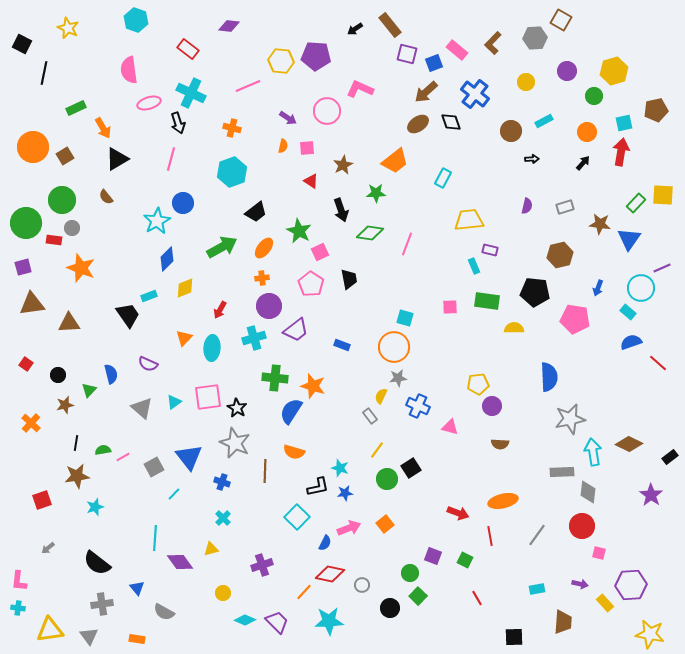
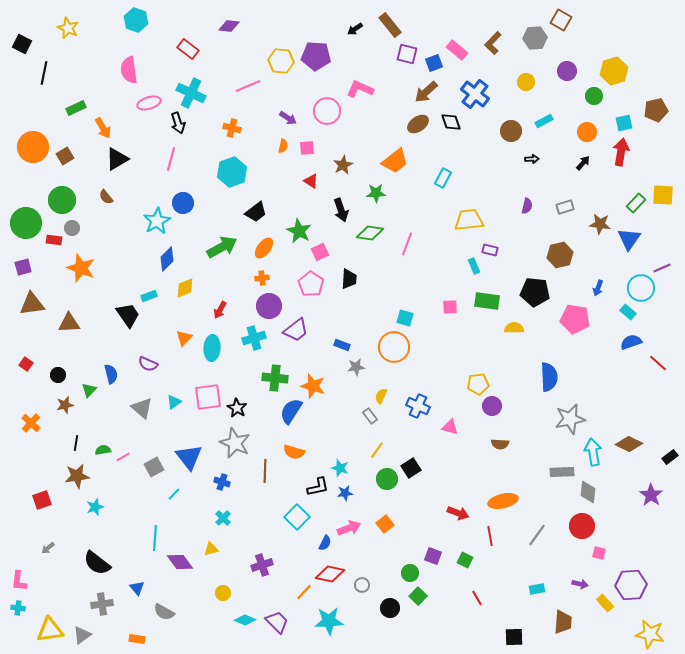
black trapezoid at (349, 279): rotated 15 degrees clockwise
gray star at (398, 378): moved 42 px left, 11 px up
gray triangle at (89, 636): moved 7 px left, 1 px up; rotated 30 degrees clockwise
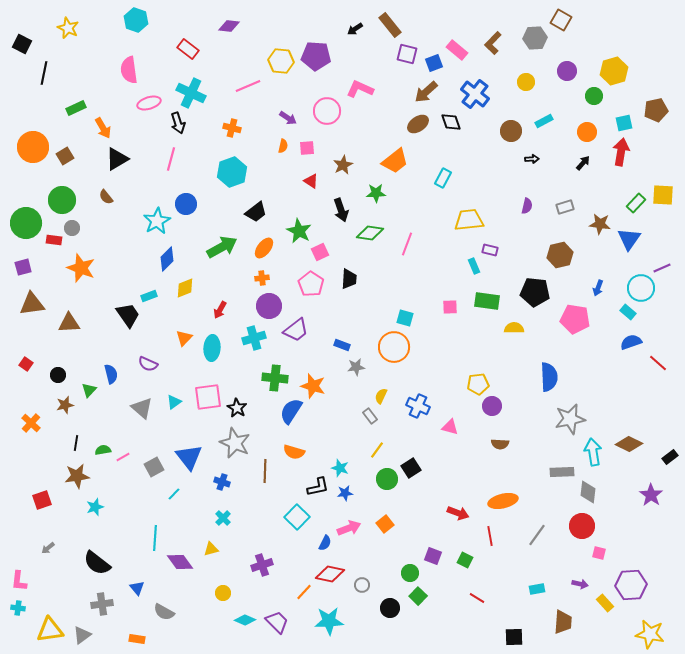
blue circle at (183, 203): moved 3 px right, 1 px down
red line at (477, 598): rotated 28 degrees counterclockwise
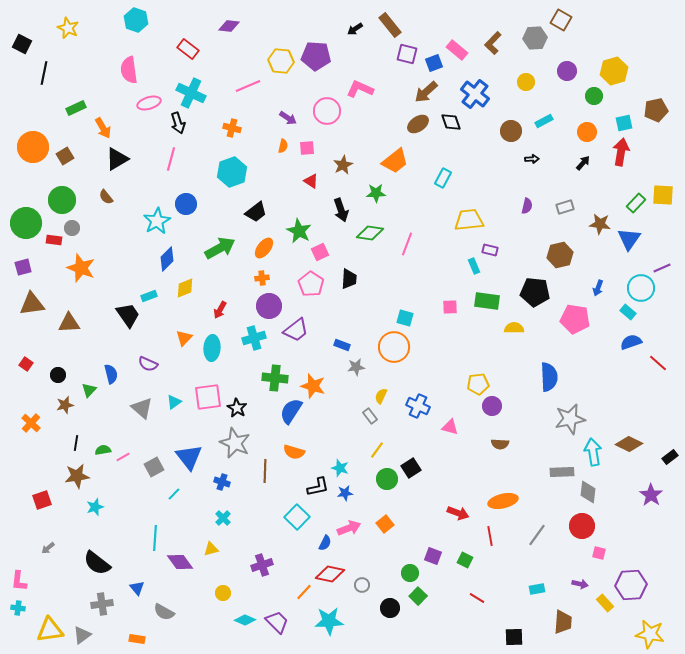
green arrow at (222, 247): moved 2 px left, 1 px down
